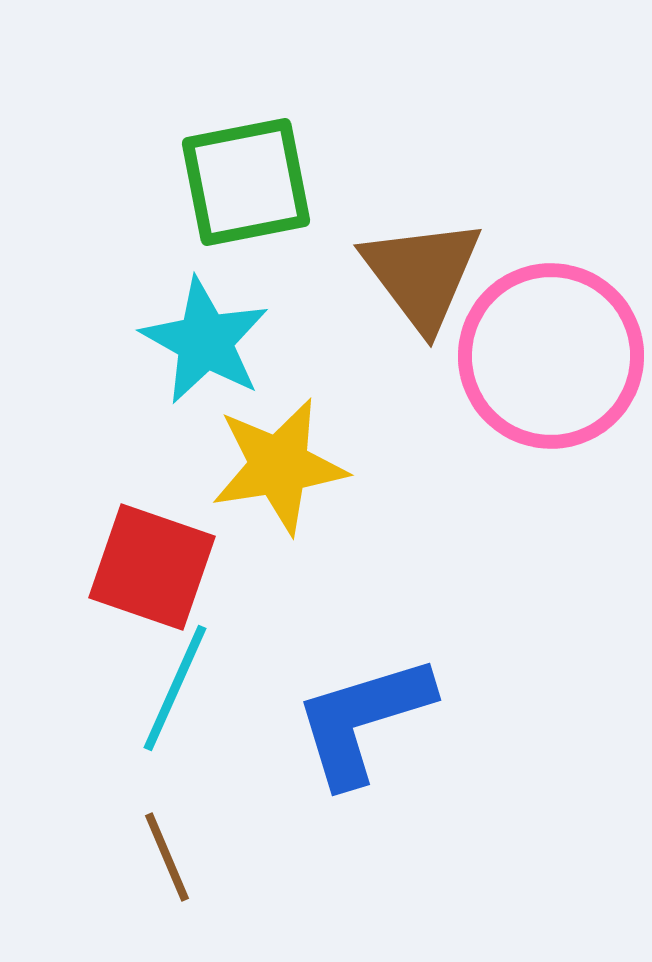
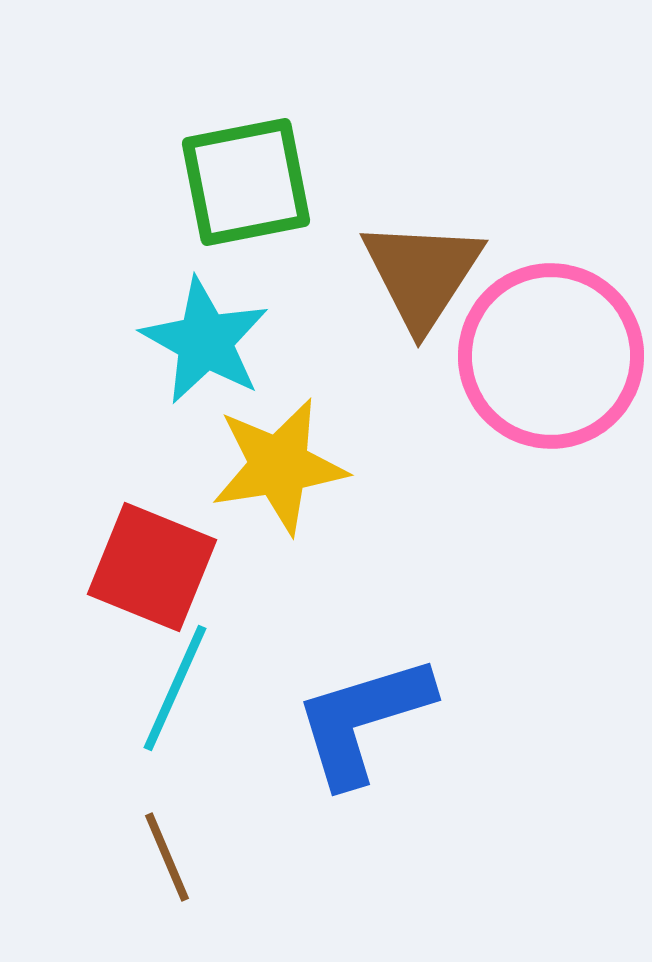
brown triangle: rotated 10 degrees clockwise
red square: rotated 3 degrees clockwise
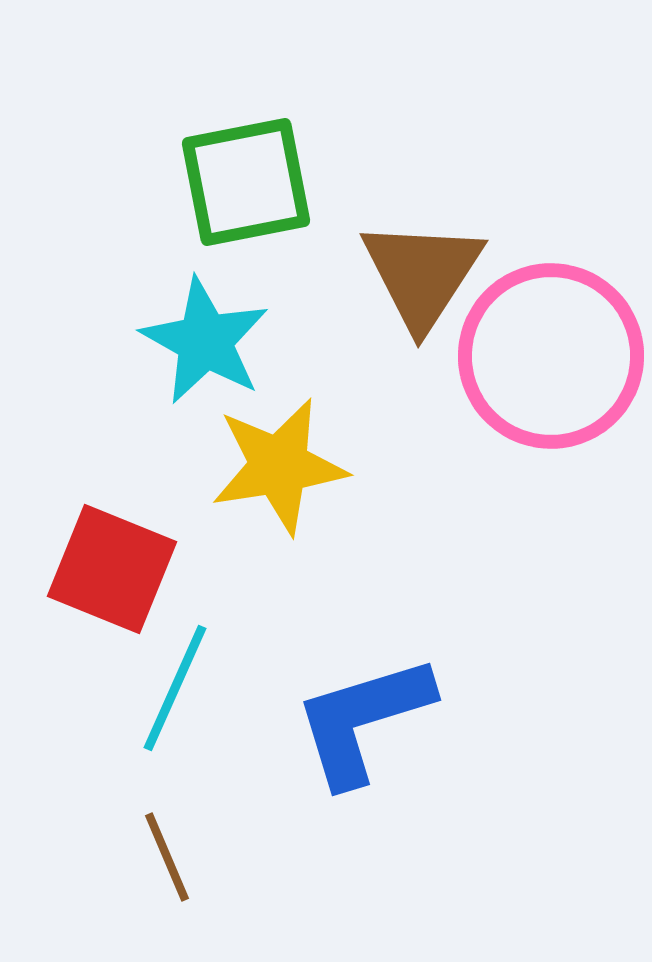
red square: moved 40 px left, 2 px down
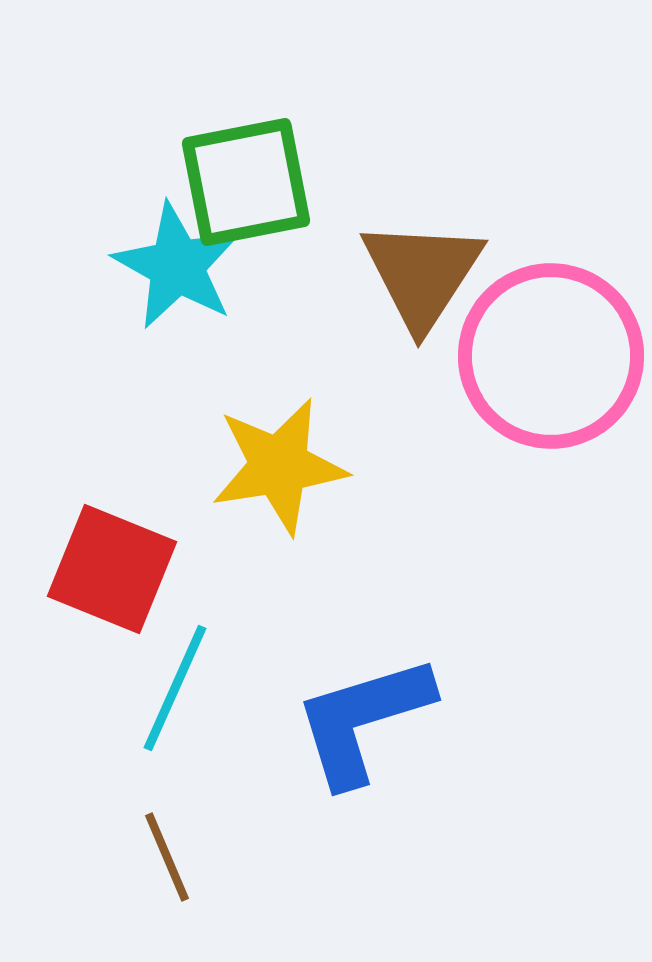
cyan star: moved 28 px left, 75 px up
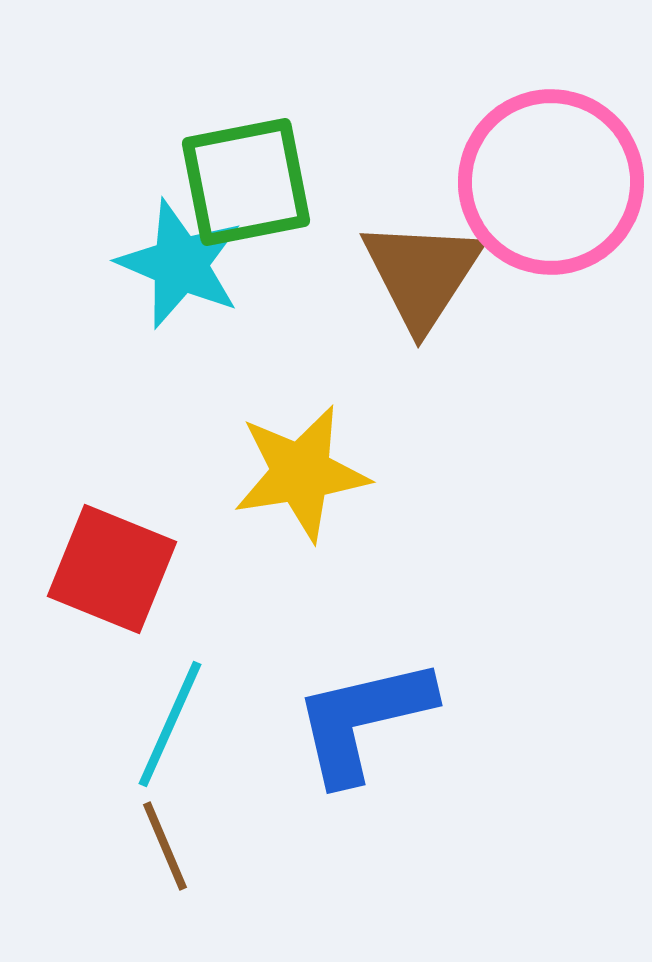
cyan star: moved 3 px right, 2 px up; rotated 6 degrees counterclockwise
pink circle: moved 174 px up
yellow star: moved 22 px right, 7 px down
cyan line: moved 5 px left, 36 px down
blue L-shape: rotated 4 degrees clockwise
brown line: moved 2 px left, 11 px up
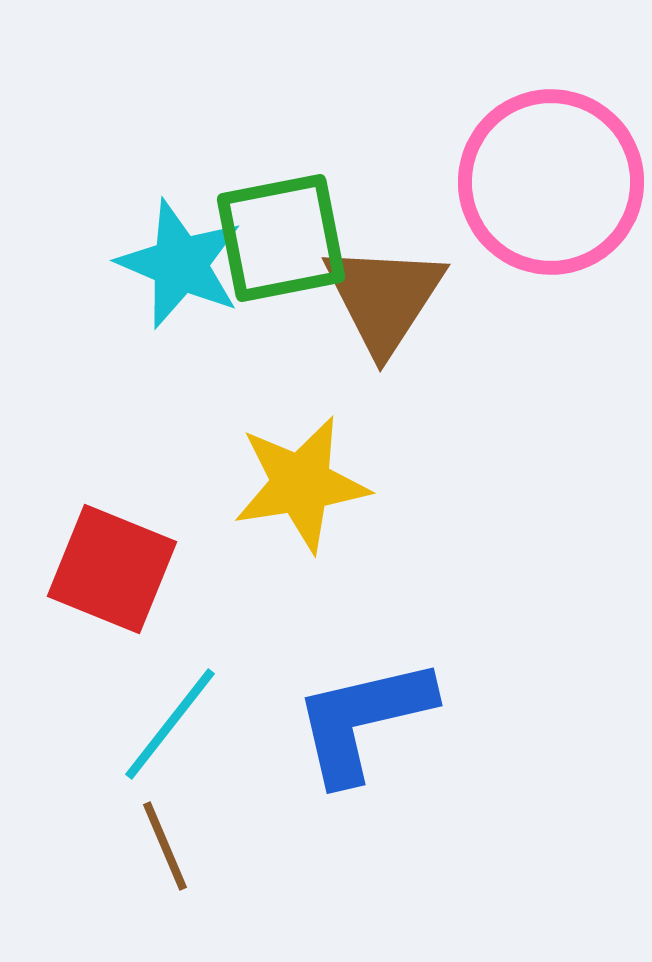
green square: moved 35 px right, 56 px down
brown triangle: moved 38 px left, 24 px down
yellow star: moved 11 px down
cyan line: rotated 14 degrees clockwise
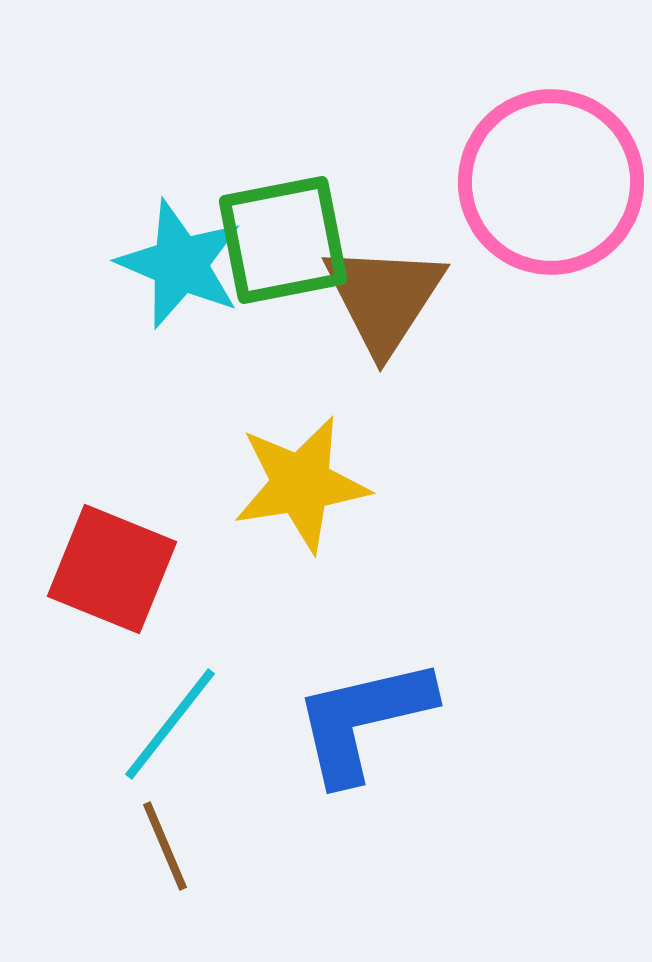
green square: moved 2 px right, 2 px down
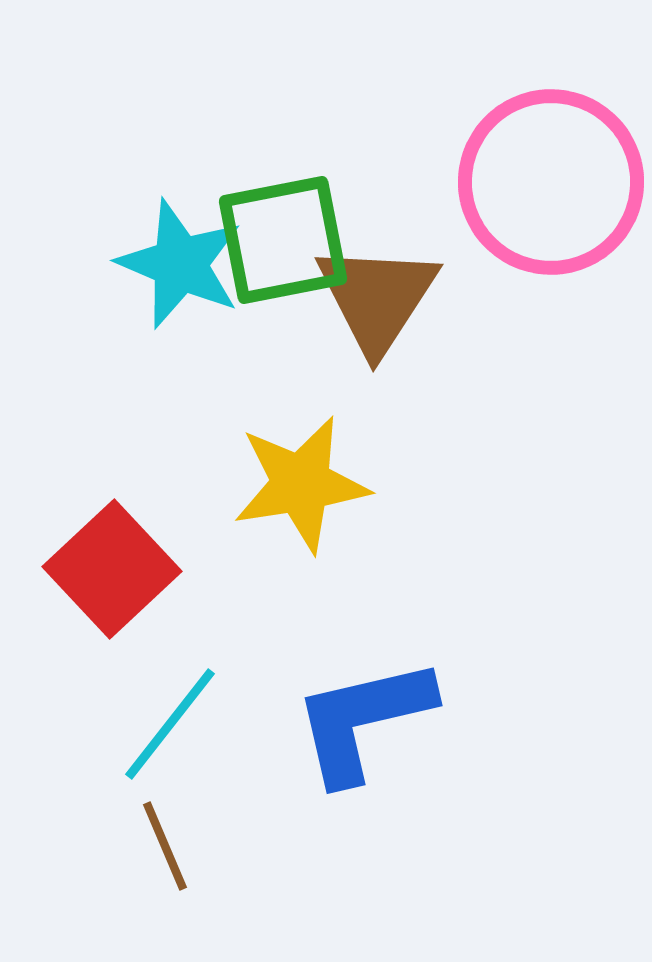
brown triangle: moved 7 px left
red square: rotated 25 degrees clockwise
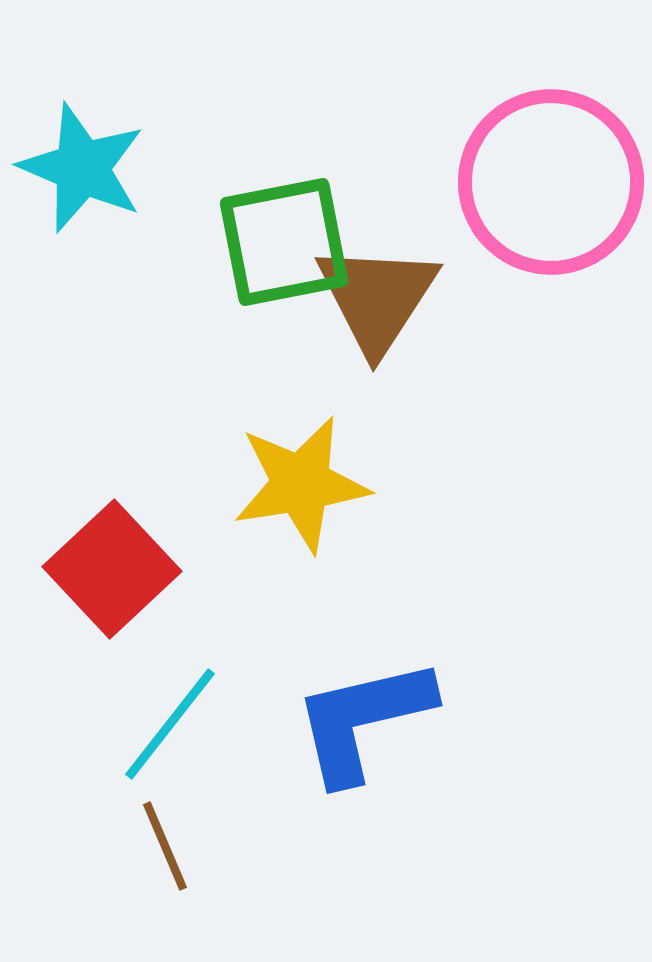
green square: moved 1 px right, 2 px down
cyan star: moved 98 px left, 96 px up
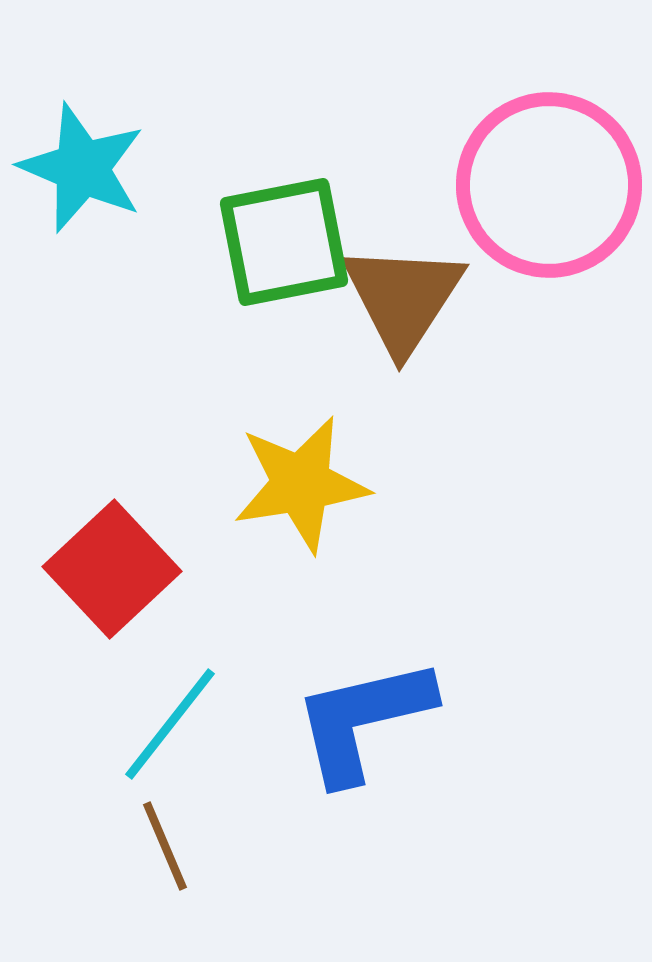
pink circle: moved 2 px left, 3 px down
brown triangle: moved 26 px right
